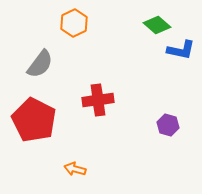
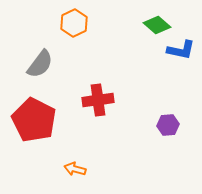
purple hexagon: rotated 20 degrees counterclockwise
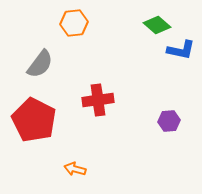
orange hexagon: rotated 20 degrees clockwise
purple hexagon: moved 1 px right, 4 px up
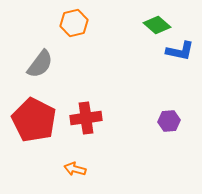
orange hexagon: rotated 8 degrees counterclockwise
blue L-shape: moved 1 px left, 1 px down
red cross: moved 12 px left, 18 px down
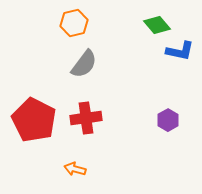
green diamond: rotated 8 degrees clockwise
gray semicircle: moved 44 px right
purple hexagon: moved 1 px left, 1 px up; rotated 25 degrees counterclockwise
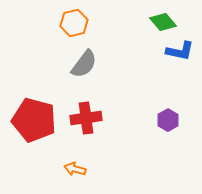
green diamond: moved 6 px right, 3 px up
red pentagon: rotated 12 degrees counterclockwise
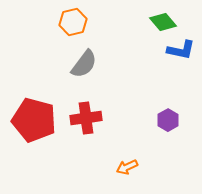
orange hexagon: moved 1 px left, 1 px up
blue L-shape: moved 1 px right, 1 px up
orange arrow: moved 52 px right, 2 px up; rotated 40 degrees counterclockwise
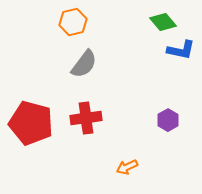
red pentagon: moved 3 px left, 3 px down
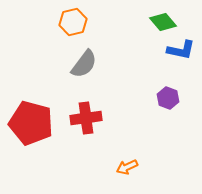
purple hexagon: moved 22 px up; rotated 10 degrees counterclockwise
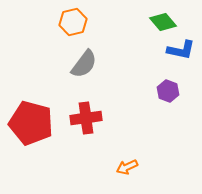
purple hexagon: moved 7 px up
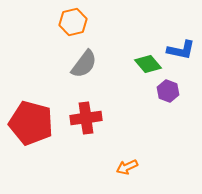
green diamond: moved 15 px left, 42 px down
